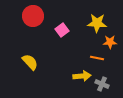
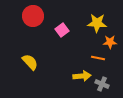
orange line: moved 1 px right
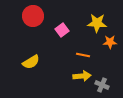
orange line: moved 15 px left, 3 px up
yellow semicircle: moved 1 px right; rotated 102 degrees clockwise
gray cross: moved 1 px down
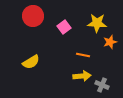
pink square: moved 2 px right, 3 px up
orange star: rotated 16 degrees counterclockwise
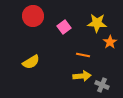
orange star: rotated 16 degrees counterclockwise
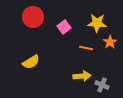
red circle: moved 1 px down
orange line: moved 3 px right, 7 px up
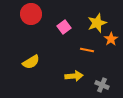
red circle: moved 2 px left, 3 px up
yellow star: rotated 24 degrees counterclockwise
orange star: moved 1 px right, 3 px up
orange line: moved 1 px right, 2 px down
yellow arrow: moved 8 px left
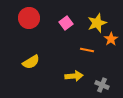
red circle: moved 2 px left, 4 px down
pink square: moved 2 px right, 4 px up
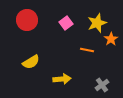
red circle: moved 2 px left, 2 px down
yellow arrow: moved 12 px left, 3 px down
gray cross: rotated 32 degrees clockwise
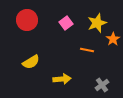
orange star: moved 2 px right
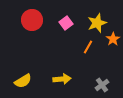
red circle: moved 5 px right
orange line: moved 1 px right, 3 px up; rotated 72 degrees counterclockwise
yellow semicircle: moved 8 px left, 19 px down
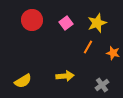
orange star: moved 14 px down; rotated 24 degrees counterclockwise
yellow arrow: moved 3 px right, 3 px up
